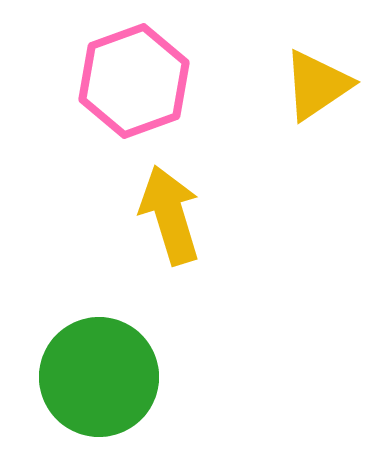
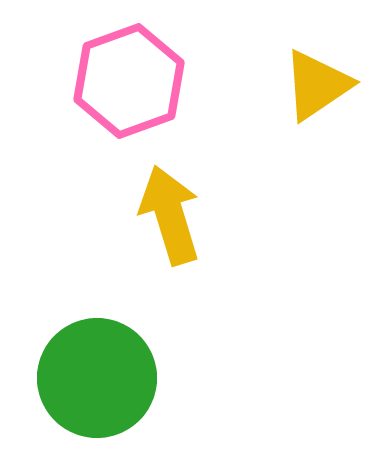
pink hexagon: moved 5 px left
green circle: moved 2 px left, 1 px down
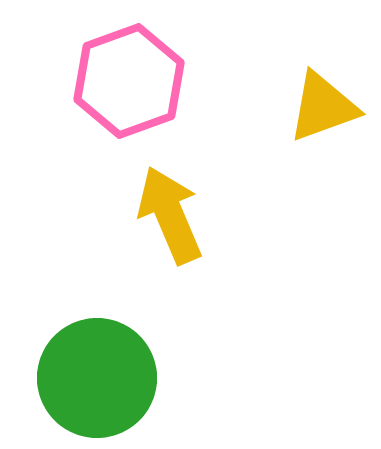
yellow triangle: moved 6 px right, 22 px down; rotated 14 degrees clockwise
yellow arrow: rotated 6 degrees counterclockwise
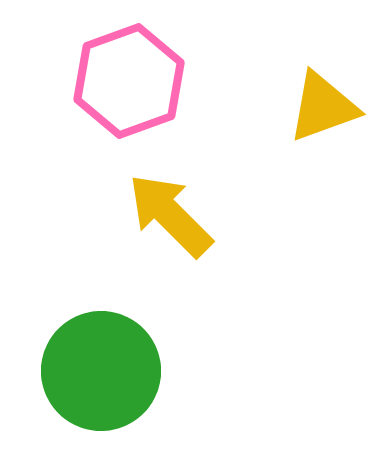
yellow arrow: rotated 22 degrees counterclockwise
green circle: moved 4 px right, 7 px up
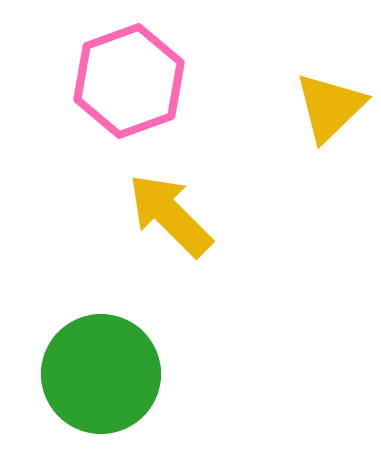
yellow triangle: moved 7 px right; rotated 24 degrees counterclockwise
green circle: moved 3 px down
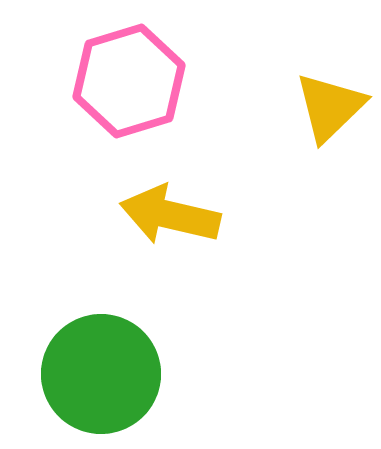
pink hexagon: rotated 3 degrees clockwise
yellow arrow: rotated 32 degrees counterclockwise
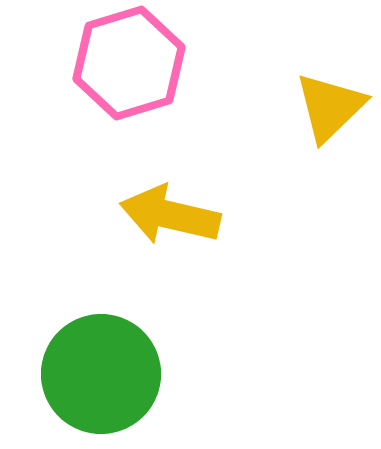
pink hexagon: moved 18 px up
